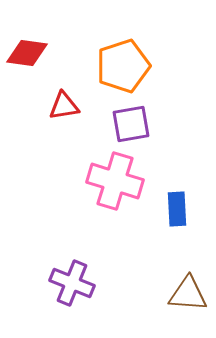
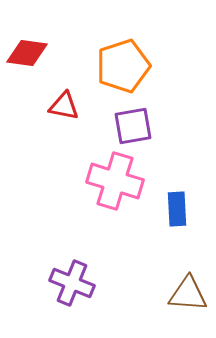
red triangle: rotated 20 degrees clockwise
purple square: moved 2 px right, 2 px down
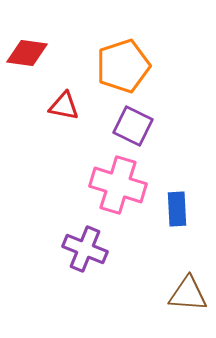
purple square: rotated 36 degrees clockwise
pink cross: moved 3 px right, 4 px down
purple cross: moved 13 px right, 34 px up
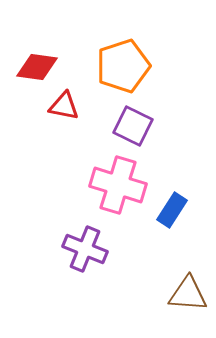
red diamond: moved 10 px right, 14 px down
blue rectangle: moved 5 px left, 1 px down; rotated 36 degrees clockwise
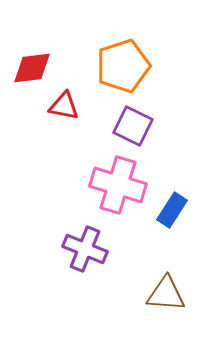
red diamond: moved 5 px left, 1 px down; rotated 15 degrees counterclockwise
brown triangle: moved 22 px left
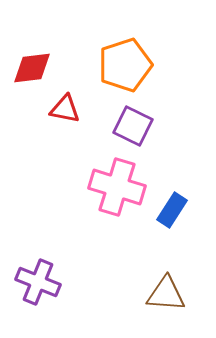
orange pentagon: moved 2 px right, 1 px up
red triangle: moved 1 px right, 3 px down
pink cross: moved 1 px left, 2 px down
purple cross: moved 47 px left, 33 px down
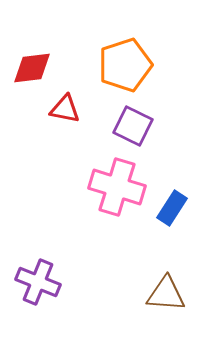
blue rectangle: moved 2 px up
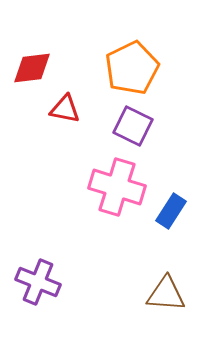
orange pentagon: moved 7 px right, 3 px down; rotated 8 degrees counterclockwise
blue rectangle: moved 1 px left, 3 px down
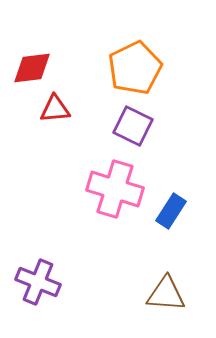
orange pentagon: moved 3 px right
red triangle: moved 10 px left; rotated 16 degrees counterclockwise
pink cross: moved 2 px left, 2 px down
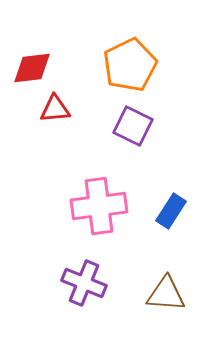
orange pentagon: moved 5 px left, 3 px up
pink cross: moved 16 px left, 17 px down; rotated 24 degrees counterclockwise
purple cross: moved 46 px right, 1 px down
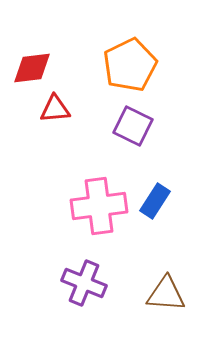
blue rectangle: moved 16 px left, 10 px up
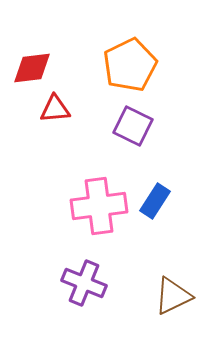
brown triangle: moved 7 px right, 2 px down; rotated 30 degrees counterclockwise
